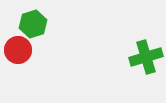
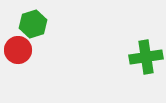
green cross: rotated 8 degrees clockwise
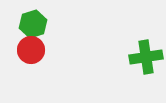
red circle: moved 13 px right
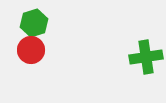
green hexagon: moved 1 px right, 1 px up
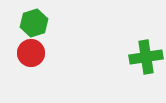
red circle: moved 3 px down
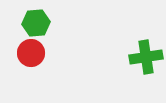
green hexagon: moved 2 px right; rotated 12 degrees clockwise
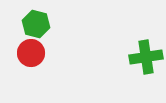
green hexagon: moved 1 px down; rotated 20 degrees clockwise
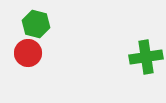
red circle: moved 3 px left
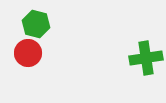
green cross: moved 1 px down
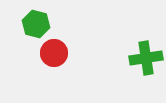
red circle: moved 26 px right
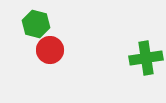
red circle: moved 4 px left, 3 px up
